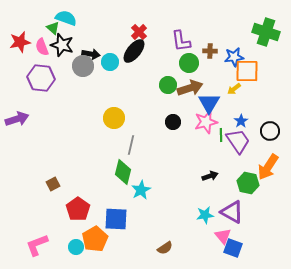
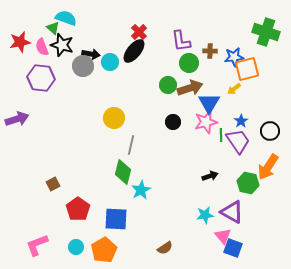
orange square at (247, 71): moved 2 px up; rotated 15 degrees counterclockwise
orange pentagon at (95, 239): moved 9 px right, 11 px down
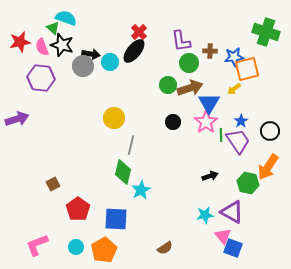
pink star at (206, 122): rotated 20 degrees counterclockwise
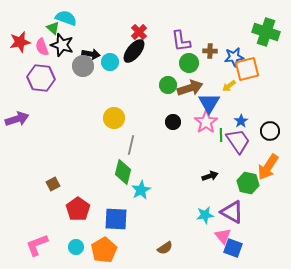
yellow arrow at (234, 89): moved 5 px left, 3 px up
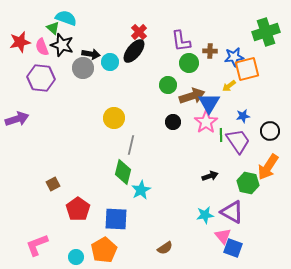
green cross at (266, 32): rotated 36 degrees counterclockwise
gray circle at (83, 66): moved 2 px down
brown arrow at (190, 88): moved 2 px right, 8 px down
blue star at (241, 121): moved 2 px right, 5 px up; rotated 24 degrees clockwise
cyan circle at (76, 247): moved 10 px down
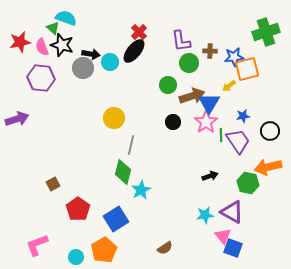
orange arrow at (268, 167): rotated 44 degrees clockwise
blue square at (116, 219): rotated 35 degrees counterclockwise
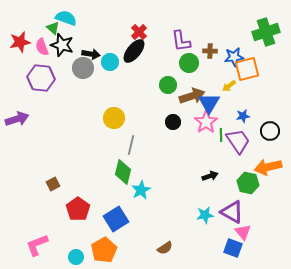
pink triangle at (223, 236): moved 20 px right, 4 px up
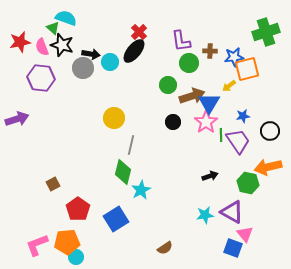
pink triangle at (243, 232): moved 2 px right, 2 px down
orange pentagon at (104, 250): moved 37 px left, 8 px up; rotated 25 degrees clockwise
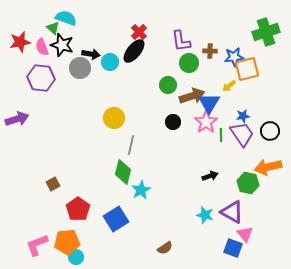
gray circle at (83, 68): moved 3 px left
purple trapezoid at (238, 141): moved 4 px right, 7 px up
cyan star at (205, 215): rotated 24 degrees clockwise
